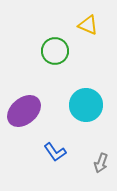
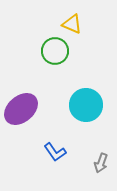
yellow triangle: moved 16 px left, 1 px up
purple ellipse: moved 3 px left, 2 px up
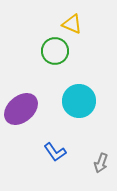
cyan circle: moved 7 px left, 4 px up
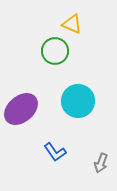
cyan circle: moved 1 px left
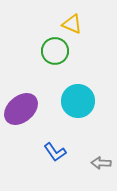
gray arrow: rotated 72 degrees clockwise
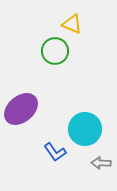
cyan circle: moved 7 px right, 28 px down
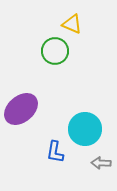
blue L-shape: rotated 45 degrees clockwise
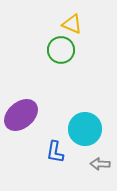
green circle: moved 6 px right, 1 px up
purple ellipse: moved 6 px down
gray arrow: moved 1 px left, 1 px down
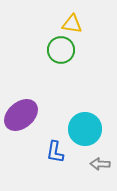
yellow triangle: rotated 15 degrees counterclockwise
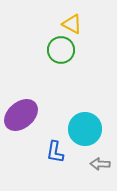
yellow triangle: rotated 20 degrees clockwise
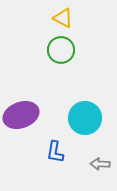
yellow triangle: moved 9 px left, 6 px up
purple ellipse: rotated 20 degrees clockwise
cyan circle: moved 11 px up
